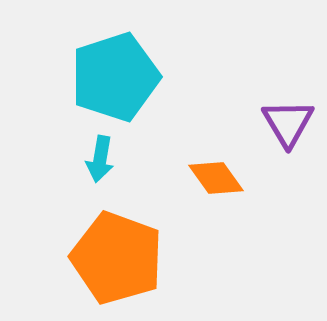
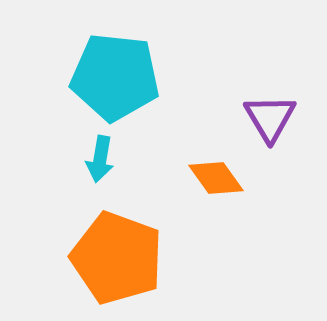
cyan pentagon: rotated 24 degrees clockwise
purple triangle: moved 18 px left, 5 px up
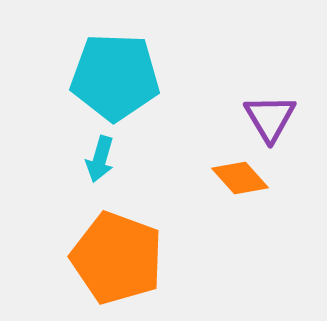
cyan pentagon: rotated 4 degrees counterclockwise
cyan arrow: rotated 6 degrees clockwise
orange diamond: moved 24 px right; rotated 6 degrees counterclockwise
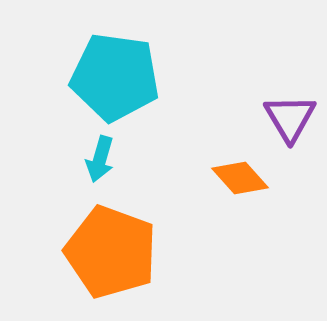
cyan pentagon: rotated 6 degrees clockwise
purple triangle: moved 20 px right
orange pentagon: moved 6 px left, 6 px up
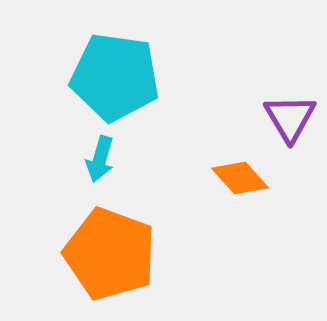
orange pentagon: moved 1 px left, 2 px down
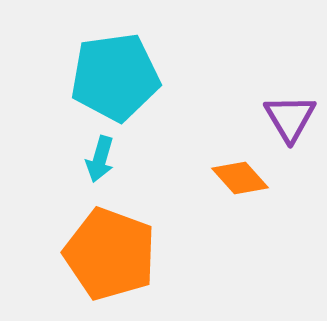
cyan pentagon: rotated 16 degrees counterclockwise
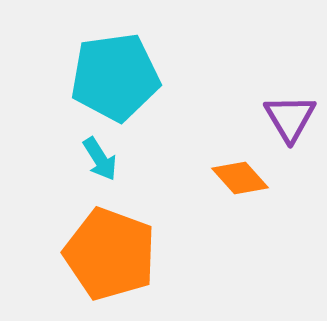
cyan arrow: rotated 48 degrees counterclockwise
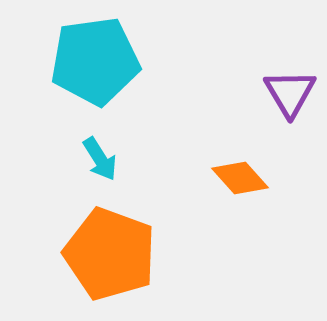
cyan pentagon: moved 20 px left, 16 px up
purple triangle: moved 25 px up
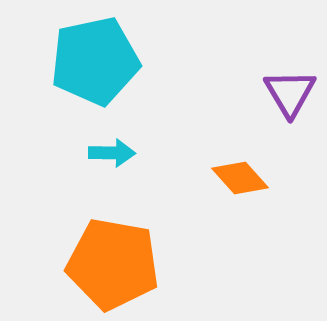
cyan pentagon: rotated 4 degrees counterclockwise
cyan arrow: moved 12 px right, 6 px up; rotated 57 degrees counterclockwise
orange pentagon: moved 3 px right, 10 px down; rotated 10 degrees counterclockwise
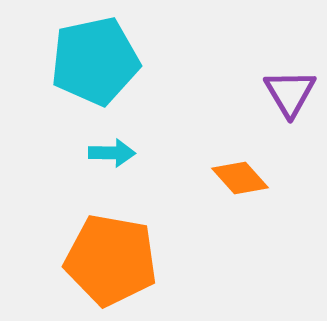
orange pentagon: moved 2 px left, 4 px up
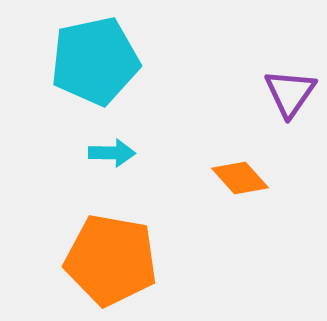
purple triangle: rotated 6 degrees clockwise
